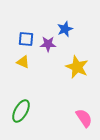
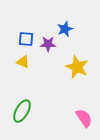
green ellipse: moved 1 px right
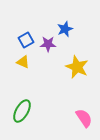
blue square: moved 1 px down; rotated 35 degrees counterclockwise
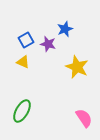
purple star: rotated 14 degrees clockwise
